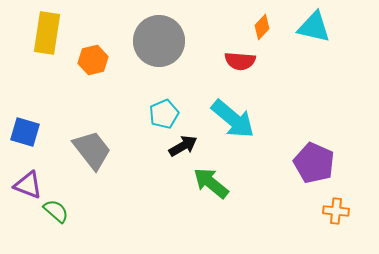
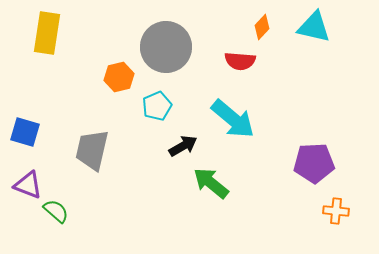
gray circle: moved 7 px right, 6 px down
orange hexagon: moved 26 px right, 17 px down
cyan pentagon: moved 7 px left, 8 px up
gray trapezoid: rotated 129 degrees counterclockwise
purple pentagon: rotated 27 degrees counterclockwise
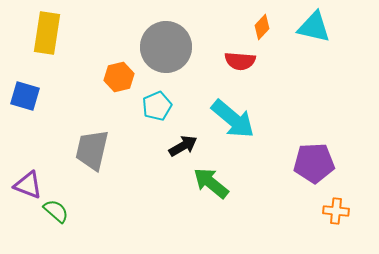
blue square: moved 36 px up
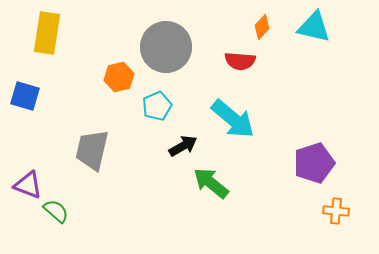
purple pentagon: rotated 15 degrees counterclockwise
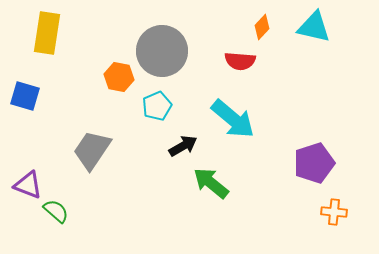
gray circle: moved 4 px left, 4 px down
orange hexagon: rotated 24 degrees clockwise
gray trapezoid: rotated 21 degrees clockwise
orange cross: moved 2 px left, 1 px down
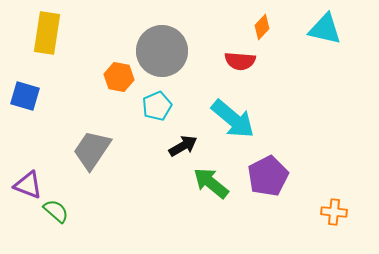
cyan triangle: moved 11 px right, 2 px down
purple pentagon: moved 46 px left, 13 px down; rotated 9 degrees counterclockwise
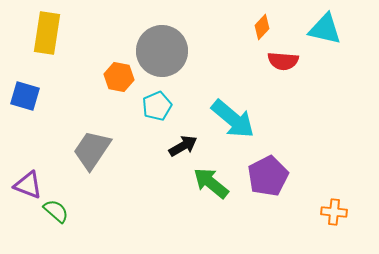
red semicircle: moved 43 px right
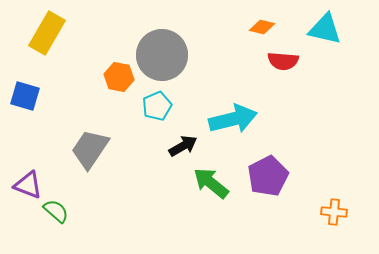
orange diamond: rotated 60 degrees clockwise
yellow rectangle: rotated 21 degrees clockwise
gray circle: moved 4 px down
cyan arrow: rotated 54 degrees counterclockwise
gray trapezoid: moved 2 px left, 1 px up
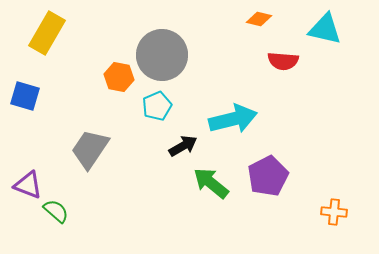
orange diamond: moved 3 px left, 8 px up
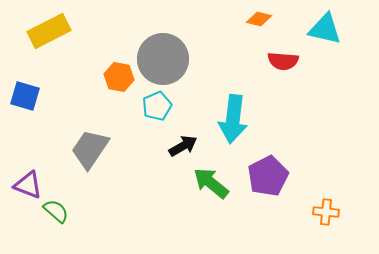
yellow rectangle: moved 2 px right, 2 px up; rotated 33 degrees clockwise
gray circle: moved 1 px right, 4 px down
cyan arrow: rotated 111 degrees clockwise
orange cross: moved 8 px left
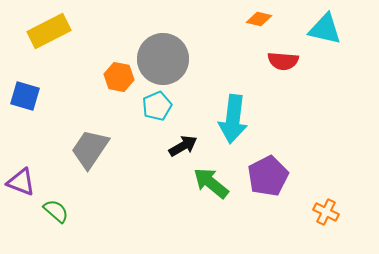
purple triangle: moved 7 px left, 3 px up
orange cross: rotated 20 degrees clockwise
